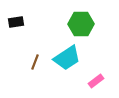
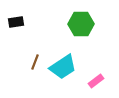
cyan trapezoid: moved 4 px left, 9 px down
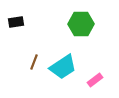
brown line: moved 1 px left
pink rectangle: moved 1 px left, 1 px up
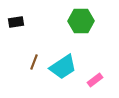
green hexagon: moved 3 px up
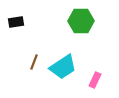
pink rectangle: rotated 28 degrees counterclockwise
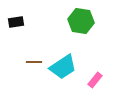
green hexagon: rotated 10 degrees clockwise
brown line: rotated 70 degrees clockwise
pink rectangle: rotated 14 degrees clockwise
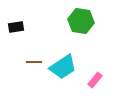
black rectangle: moved 5 px down
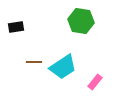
pink rectangle: moved 2 px down
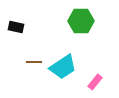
green hexagon: rotated 10 degrees counterclockwise
black rectangle: rotated 21 degrees clockwise
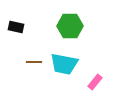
green hexagon: moved 11 px left, 5 px down
cyan trapezoid: moved 1 px right, 3 px up; rotated 44 degrees clockwise
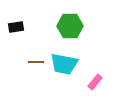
black rectangle: rotated 21 degrees counterclockwise
brown line: moved 2 px right
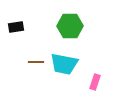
pink rectangle: rotated 21 degrees counterclockwise
